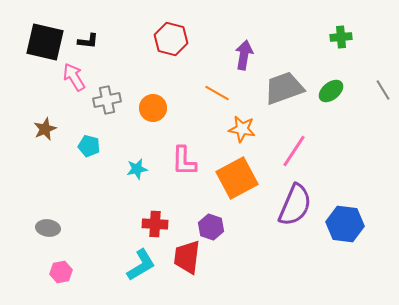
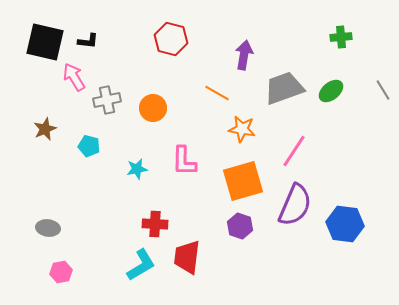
orange square: moved 6 px right, 3 px down; rotated 12 degrees clockwise
purple hexagon: moved 29 px right, 1 px up
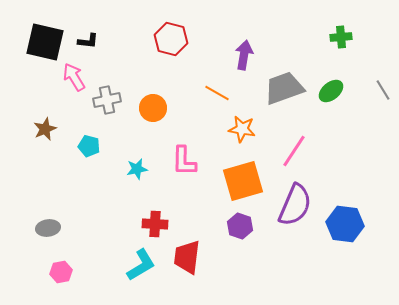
gray ellipse: rotated 15 degrees counterclockwise
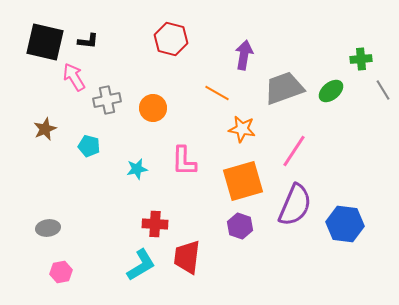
green cross: moved 20 px right, 22 px down
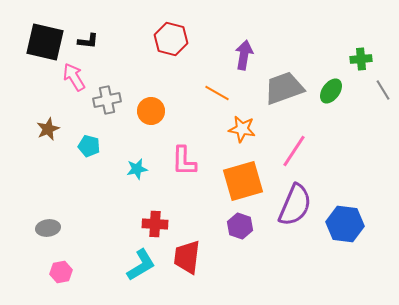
green ellipse: rotated 15 degrees counterclockwise
orange circle: moved 2 px left, 3 px down
brown star: moved 3 px right
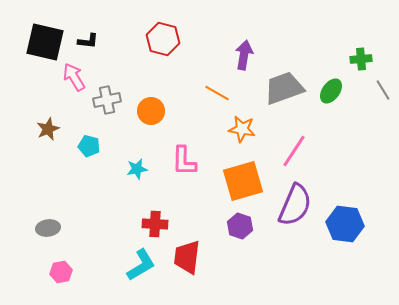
red hexagon: moved 8 px left
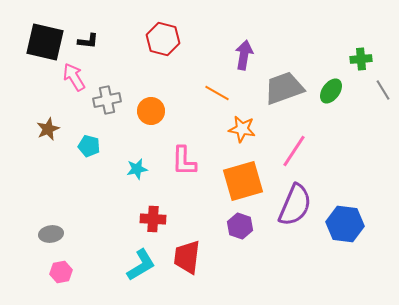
red cross: moved 2 px left, 5 px up
gray ellipse: moved 3 px right, 6 px down
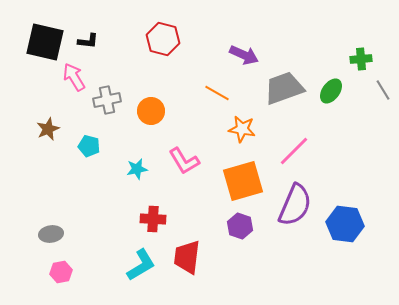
purple arrow: rotated 104 degrees clockwise
pink line: rotated 12 degrees clockwise
pink L-shape: rotated 32 degrees counterclockwise
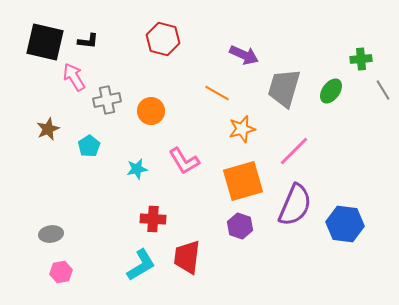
gray trapezoid: rotated 54 degrees counterclockwise
orange star: rotated 24 degrees counterclockwise
cyan pentagon: rotated 25 degrees clockwise
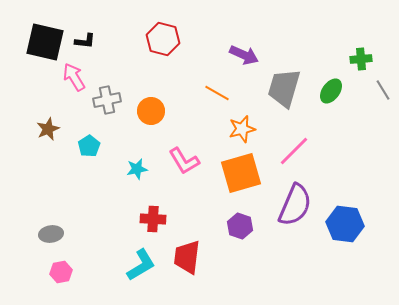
black L-shape: moved 3 px left
orange square: moved 2 px left, 8 px up
